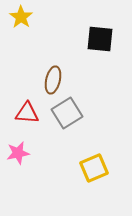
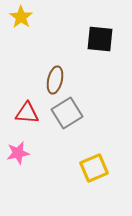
brown ellipse: moved 2 px right
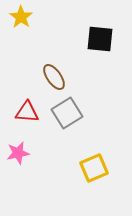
brown ellipse: moved 1 px left, 3 px up; rotated 48 degrees counterclockwise
red triangle: moved 1 px up
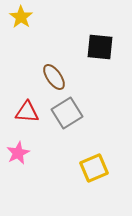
black square: moved 8 px down
pink star: rotated 15 degrees counterclockwise
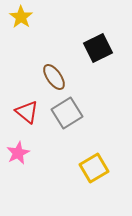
black square: moved 2 px left, 1 px down; rotated 32 degrees counterclockwise
red triangle: rotated 35 degrees clockwise
yellow square: rotated 8 degrees counterclockwise
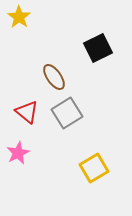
yellow star: moved 2 px left
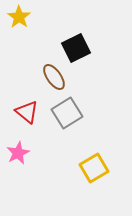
black square: moved 22 px left
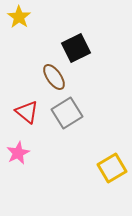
yellow square: moved 18 px right
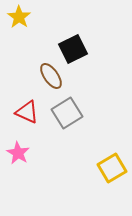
black square: moved 3 px left, 1 px down
brown ellipse: moved 3 px left, 1 px up
red triangle: rotated 15 degrees counterclockwise
pink star: rotated 15 degrees counterclockwise
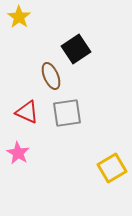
black square: moved 3 px right; rotated 8 degrees counterclockwise
brown ellipse: rotated 12 degrees clockwise
gray square: rotated 24 degrees clockwise
